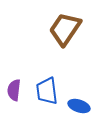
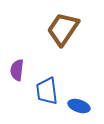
brown trapezoid: moved 2 px left
purple semicircle: moved 3 px right, 20 px up
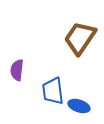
brown trapezoid: moved 17 px right, 9 px down
blue trapezoid: moved 6 px right
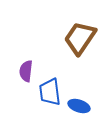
purple semicircle: moved 9 px right, 1 px down
blue trapezoid: moved 3 px left, 1 px down
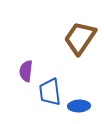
blue ellipse: rotated 20 degrees counterclockwise
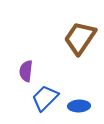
blue trapezoid: moved 5 px left, 6 px down; rotated 52 degrees clockwise
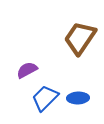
purple semicircle: moved 1 px right, 1 px up; rotated 55 degrees clockwise
blue ellipse: moved 1 px left, 8 px up
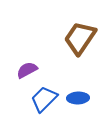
blue trapezoid: moved 1 px left, 1 px down
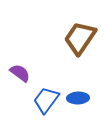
purple semicircle: moved 7 px left, 3 px down; rotated 65 degrees clockwise
blue trapezoid: moved 2 px right, 1 px down; rotated 8 degrees counterclockwise
